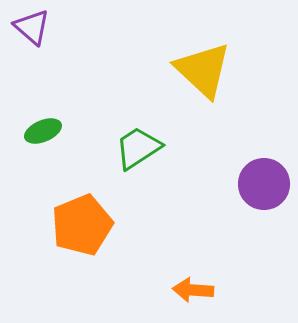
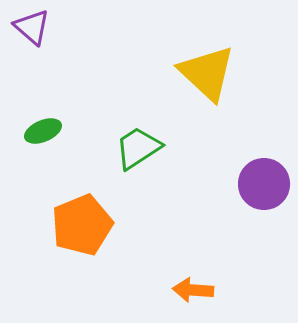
yellow triangle: moved 4 px right, 3 px down
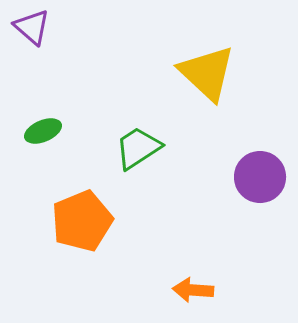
purple circle: moved 4 px left, 7 px up
orange pentagon: moved 4 px up
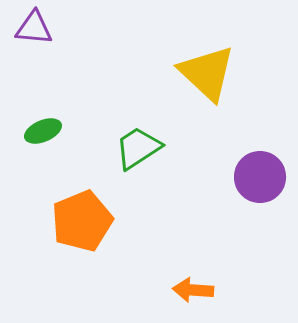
purple triangle: moved 2 px right, 1 px down; rotated 36 degrees counterclockwise
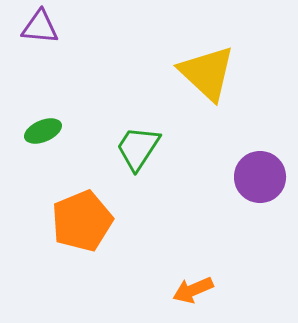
purple triangle: moved 6 px right, 1 px up
green trapezoid: rotated 24 degrees counterclockwise
orange arrow: rotated 27 degrees counterclockwise
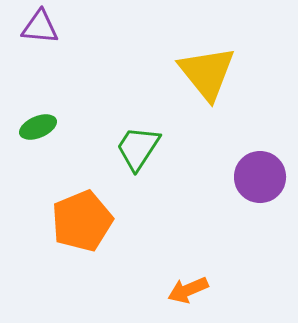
yellow triangle: rotated 8 degrees clockwise
green ellipse: moved 5 px left, 4 px up
orange arrow: moved 5 px left
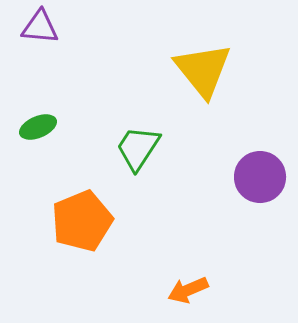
yellow triangle: moved 4 px left, 3 px up
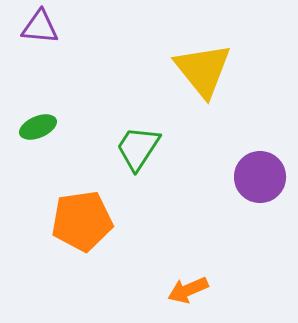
orange pentagon: rotated 14 degrees clockwise
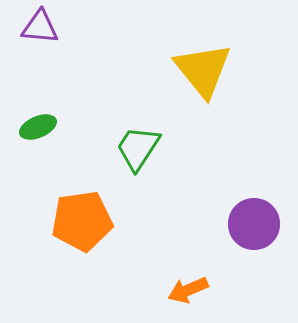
purple circle: moved 6 px left, 47 px down
